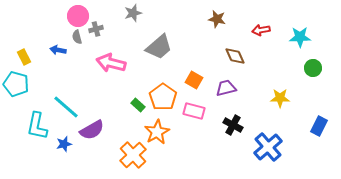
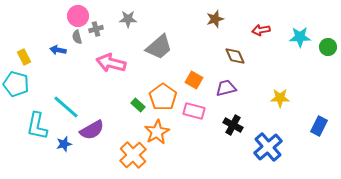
gray star: moved 5 px left, 6 px down; rotated 18 degrees clockwise
brown star: moved 2 px left; rotated 30 degrees counterclockwise
green circle: moved 15 px right, 21 px up
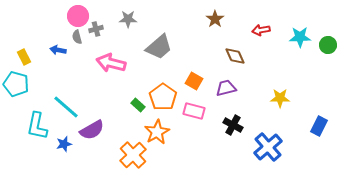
brown star: rotated 18 degrees counterclockwise
green circle: moved 2 px up
orange square: moved 1 px down
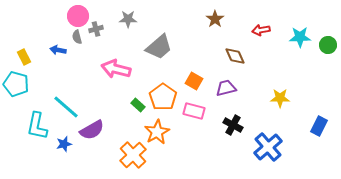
pink arrow: moved 5 px right, 6 px down
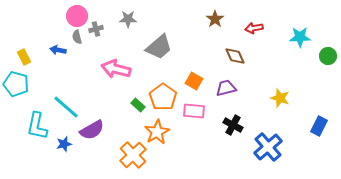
pink circle: moved 1 px left
red arrow: moved 7 px left, 2 px up
green circle: moved 11 px down
yellow star: rotated 18 degrees clockwise
pink rectangle: rotated 10 degrees counterclockwise
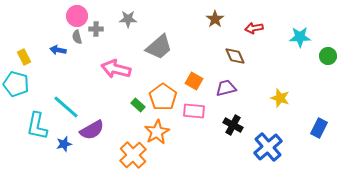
gray cross: rotated 16 degrees clockwise
blue rectangle: moved 2 px down
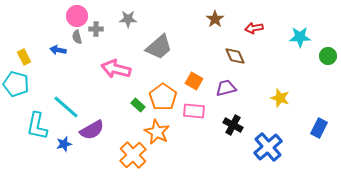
orange star: rotated 15 degrees counterclockwise
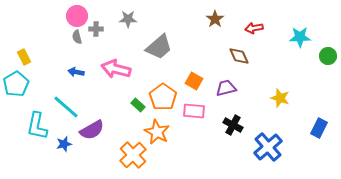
blue arrow: moved 18 px right, 22 px down
brown diamond: moved 4 px right
cyan pentagon: rotated 25 degrees clockwise
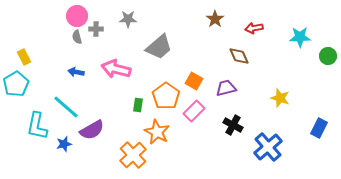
orange pentagon: moved 3 px right, 1 px up
green rectangle: rotated 56 degrees clockwise
pink rectangle: rotated 50 degrees counterclockwise
